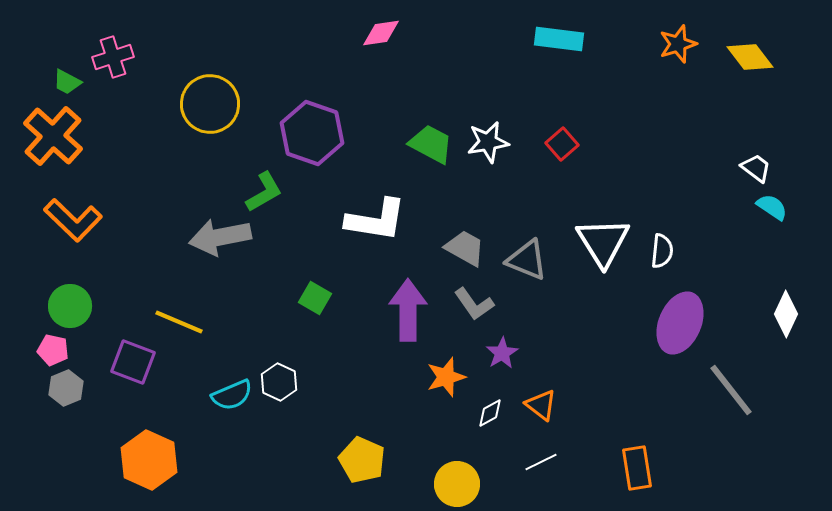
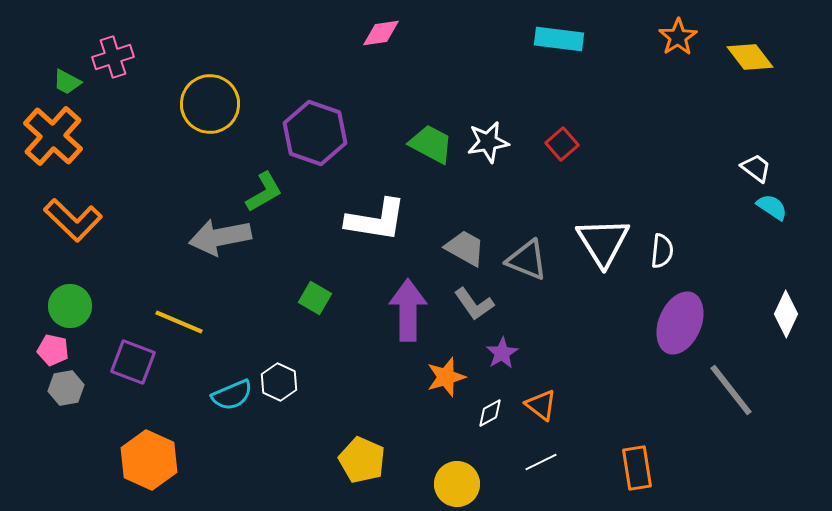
orange star at (678, 44): moved 7 px up; rotated 15 degrees counterclockwise
purple hexagon at (312, 133): moved 3 px right
gray hexagon at (66, 388): rotated 12 degrees clockwise
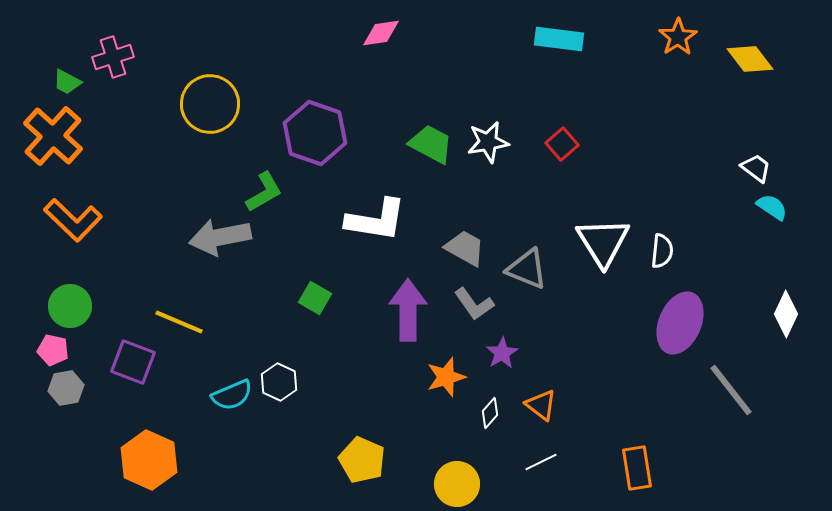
yellow diamond at (750, 57): moved 2 px down
gray triangle at (527, 260): moved 9 px down
white diamond at (490, 413): rotated 20 degrees counterclockwise
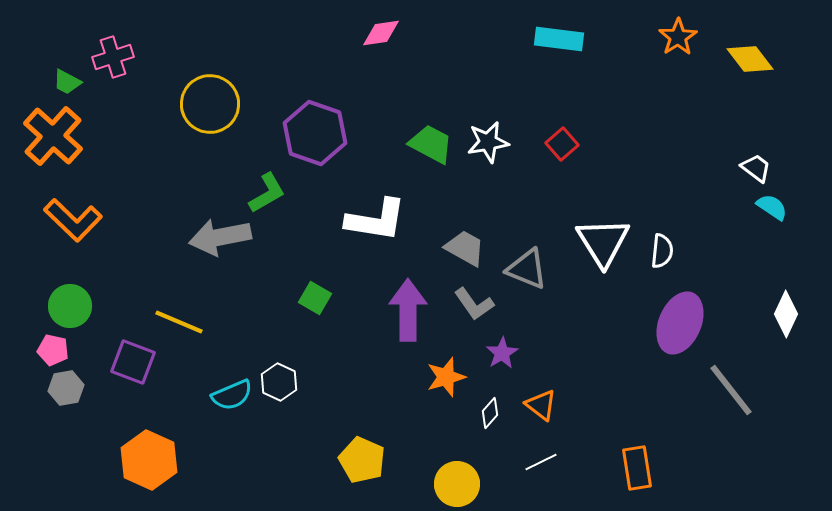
green L-shape at (264, 192): moved 3 px right, 1 px down
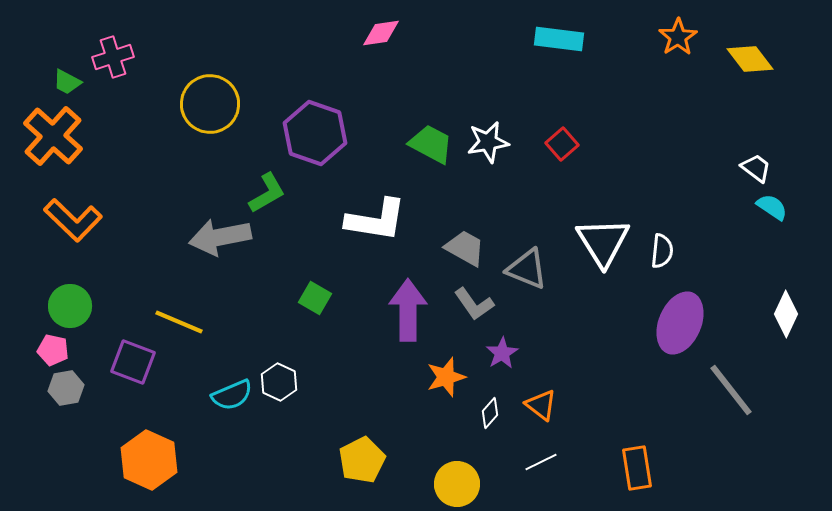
yellow pentagon at (362, 460): rotated 21 degrees clockwise
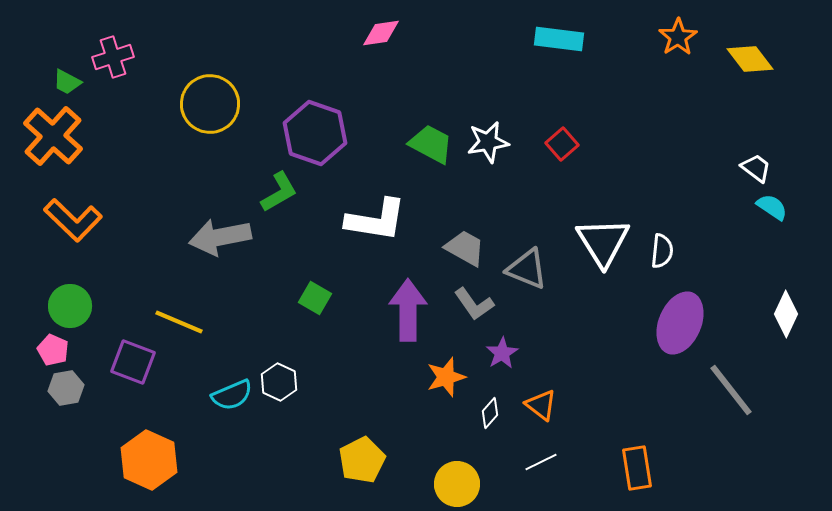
green L-shape at (267, 193): moved 12 px right, 1 px up
pink pentagon at (53, 350): rotated 12 degrees clockwise
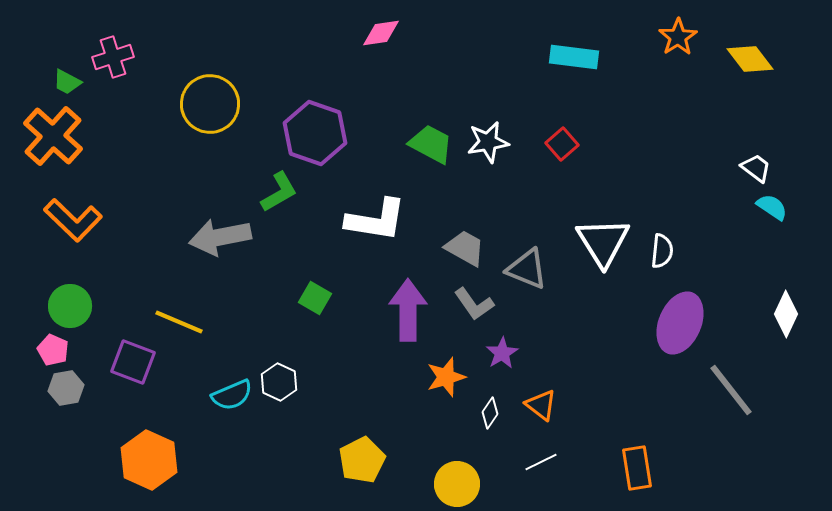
cyan rectangle at (559, 39): moved 15 px right, 18 px down
white diamond at (490, 413): rotated 8 degrees counterclockwise
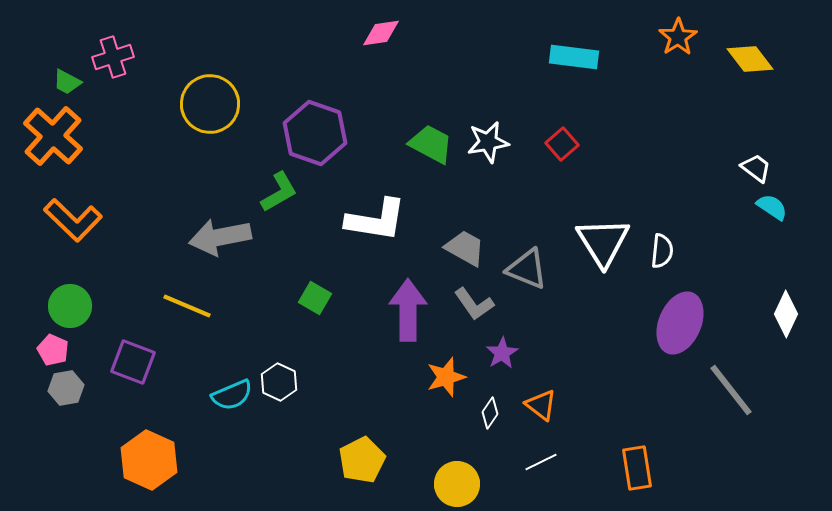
yellow line at (179, 322): moved 8 px right, 16 px up
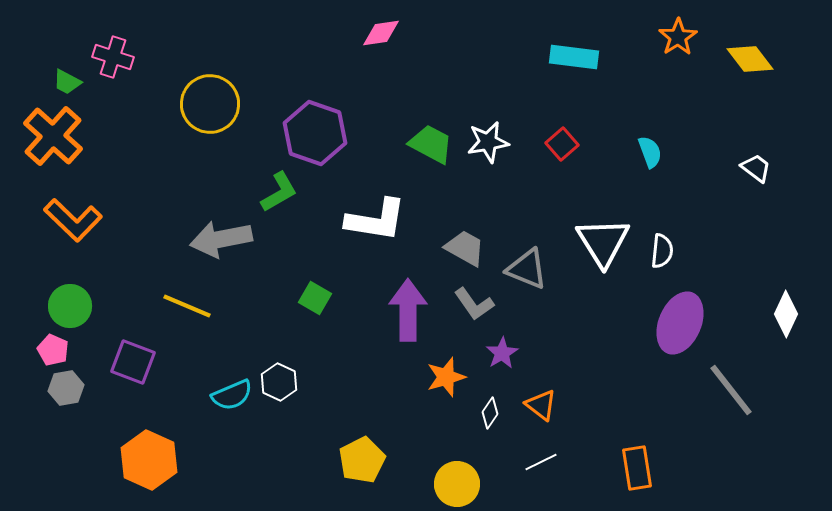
pink cross at (113, 57): rotated 36 degrees clockwise
cyan semicircle at (772, 207): moved 122 px left, 55 px up; rotated 36 degrees clockwise
gray arrow at (220, 237): moved 1 px right, 2 px down
